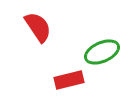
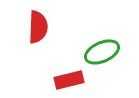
red semicircle: rotated 36 degrees clockwise
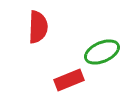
red rectangle: rotated 8 degrees counterclockwise
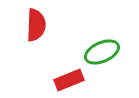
red semicircle: moved 2 px left, 2 px up
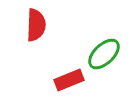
green ellipse: moved 2 px right, 2 px down; rotated 20 degrees counterclockwise
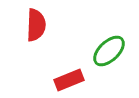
green ellipse: moved 5 px right, 3 px up
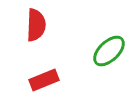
red rectangle: moved 25 px left
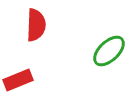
red rectangle: moved 26 px left
